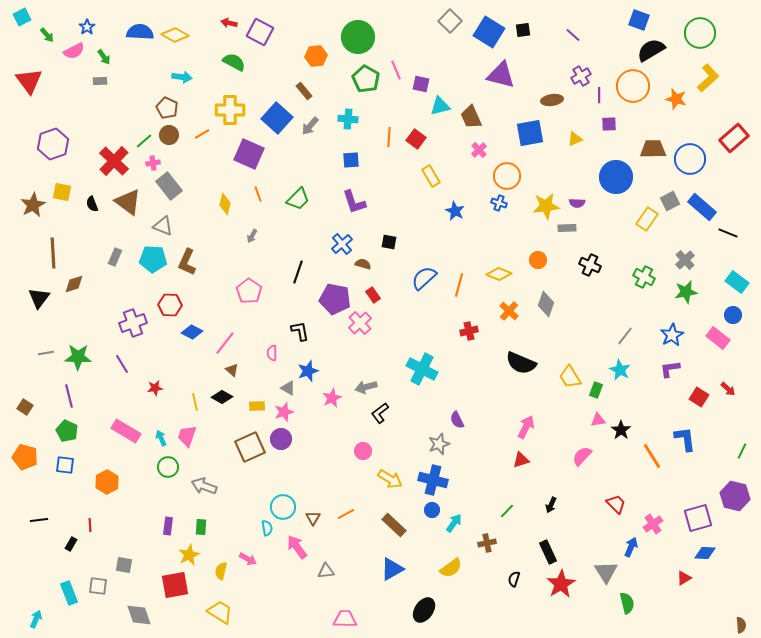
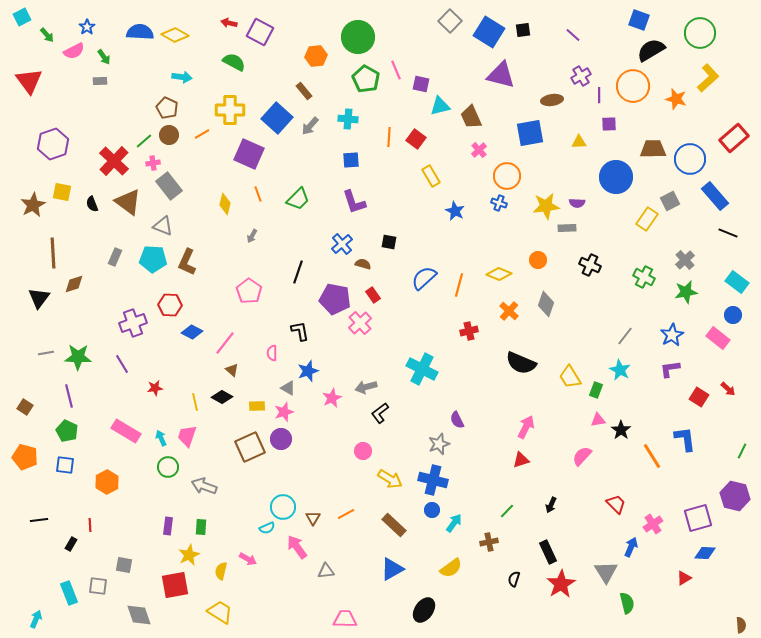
yellow triangle at (575, 139): moved 4 px right, 3 px down; rotated 21 degrees clockwise
blue rectangle at (702, 207): moved 13 px right, 11 px up; rotated 8 degrees clockwise
cyan semicircle at (267, 528): rotated 77 degrees clockwise
brown cross at (487, 543): moved 2 px right, 1 px up
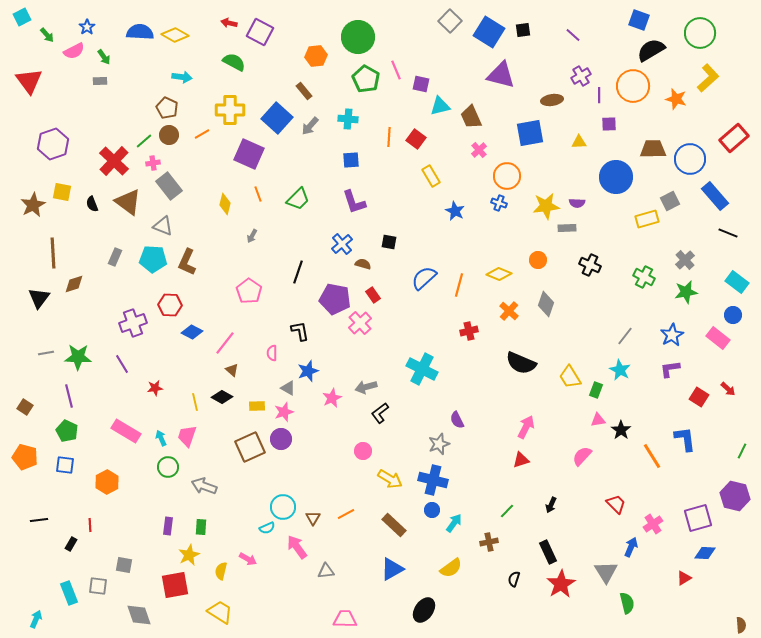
yellow rectangle at (647, 219): rotated 40 degrees clockwise
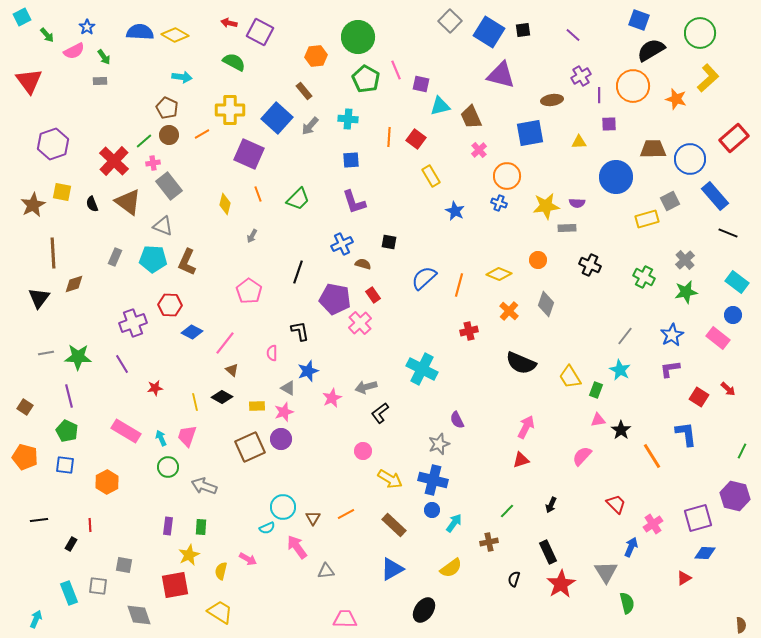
blue cross at (342, 244): rotated 15 degrees clockwise
blue L-shape at (685, 439): moved 1 px right, 5 px up
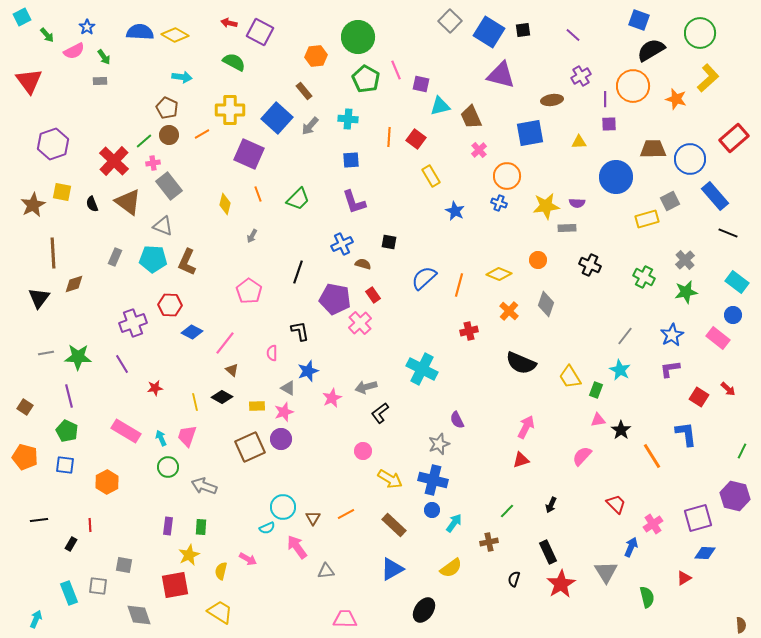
purple line at (599, 95): moved 6 px right, 4 px down
green semicircle at (627, 603): moved 20 px right, 6 px up
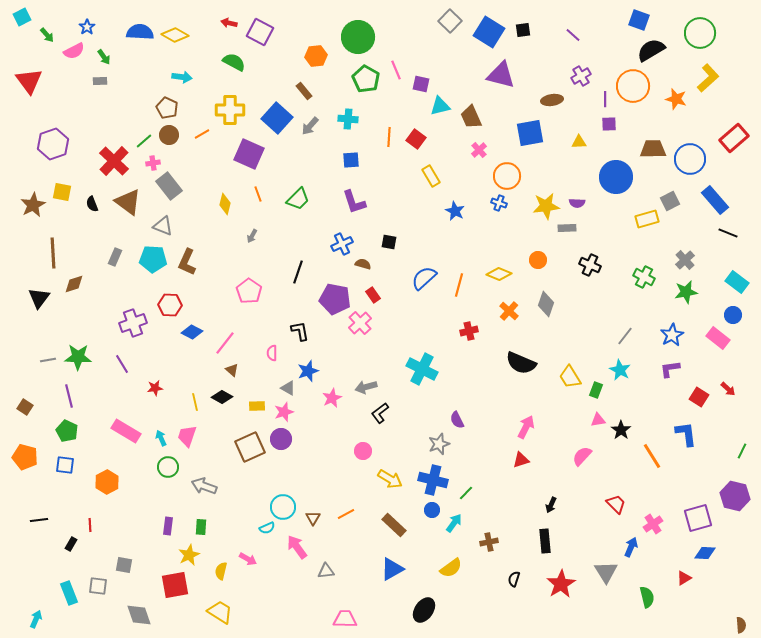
blue rectangle at (715, 196): moved 4 px down
gray line at (46, 353): moved 2 px right, 7 px down
green line at (507, 511): moved 41 px left, 18 px up
black rectangle at (548, 552): moved 3 px left, 11 px up; rotated 20 degrees clockwise
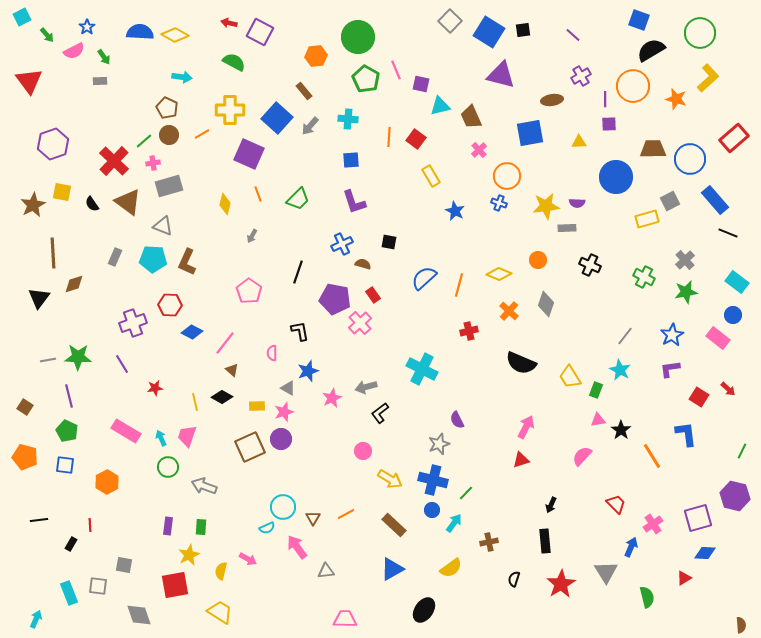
gray rectangle at (169, 186): rotated 68 degrees counterclockwise
black semicircle at (92, 204): rotated 14 degrees counterclockwise
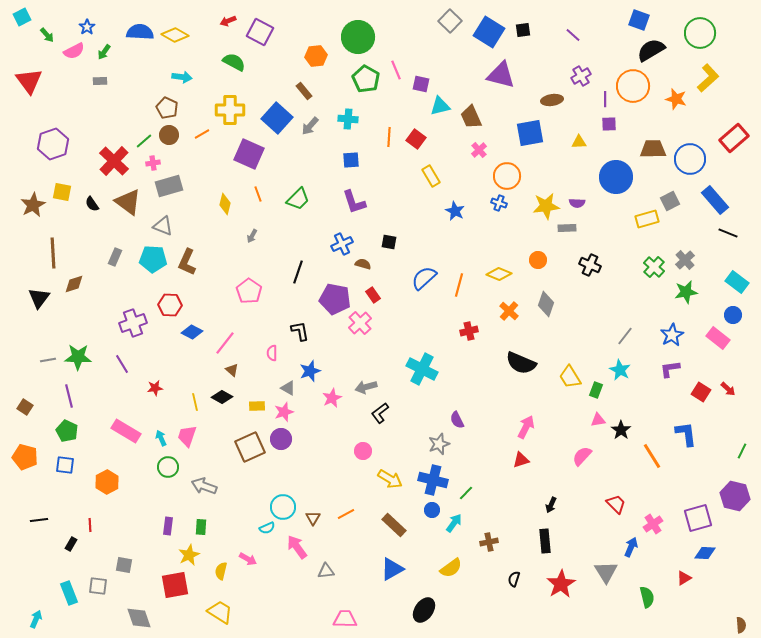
red arrow at (229, 23): moved 1 px left, 2 px up; rotated 35 degrees counterclockwise
green arrow at (104, 57): moved 5 px up; rotated 70 degrees clockwise
green cross at (644, 277): moved 10 px right, 10 px up; rotated 15 degrees clockwise
blue star at (308, 371): moved 2 px right
red square at (699, 397): moved 2 px right, 5 px up
gray diamond at (139, 615): moved 3 px down
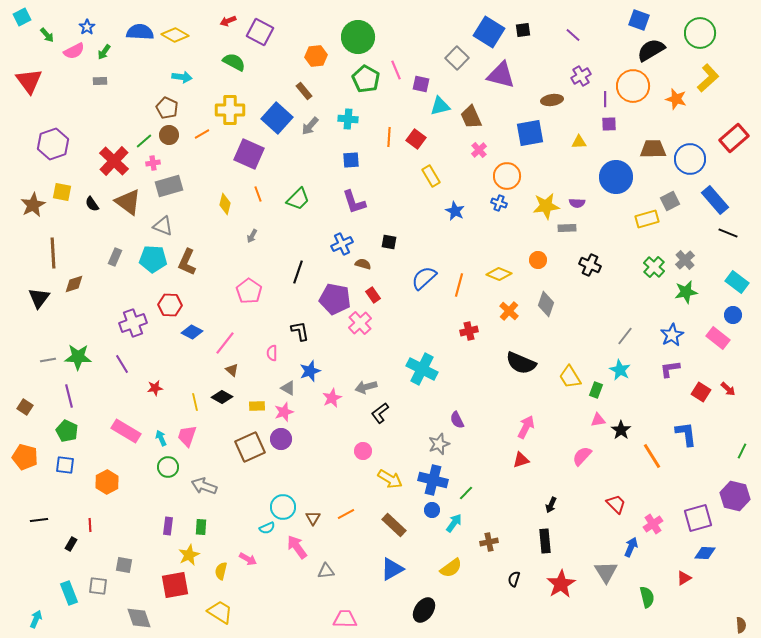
gray square at (450, 21): moved 7 px right, 37 px down
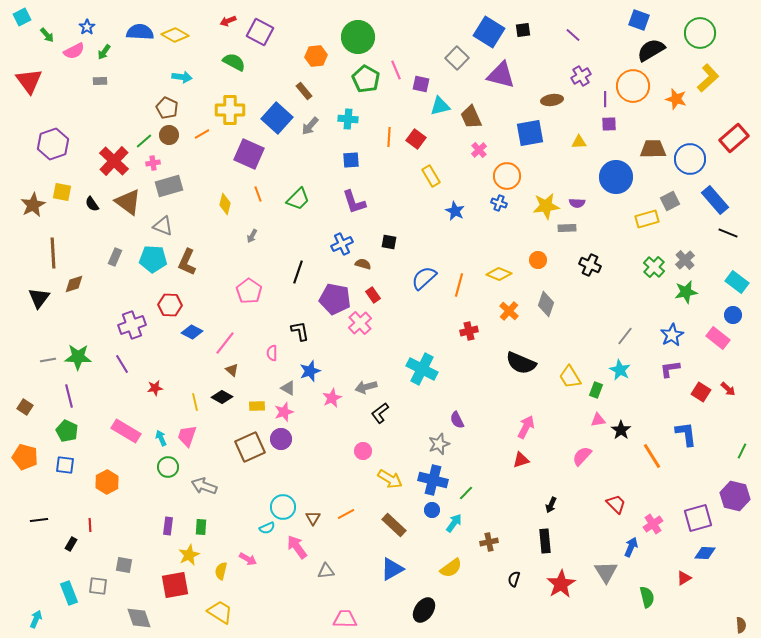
purple cross at (133, 323): moved 1 px left, 2 px down
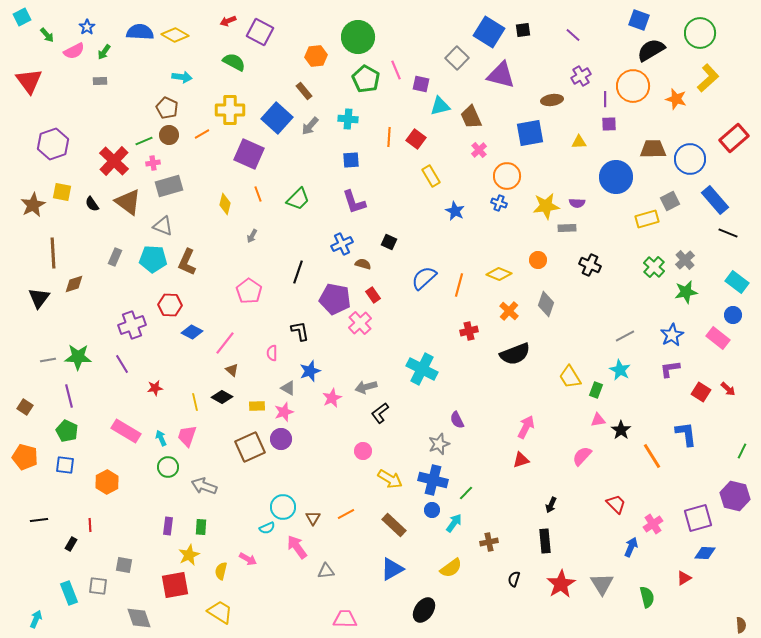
green line at (144, 141): rotated 18 degrees clockwise
black square at (389, 242): rotated 14 degrees clockwise
gray line at (625, 336): rotated 24 degrees clockwise
black semicircle at (521, 363): moved 6 px left, 9 px up; rotated 44 degrees counterclockwise
gray triangle at (606, 572): moved 4 px left, 12 px down
